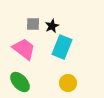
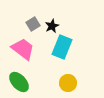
gray square: rotated 32 degrees counterclockwise
pink trapezoid: moved 1 px left
green ellipse: moved 1 px left
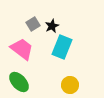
pink trapezoid: moved 1 px left
yellow circle: moved 2 px right, 2 px down
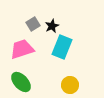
pink trapezoid: rotated 55 degrees counterclockwise
green ellipse: moved 2 px right
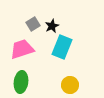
green ellipse: rotated 50 degrees clockwise
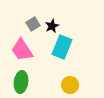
pink trapezoid: moved 1 px down; rotated 105 degrees counterclockwise
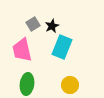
pink trapezoid: rotated 20 degrees clockwise
green ellipse: moved 6 px right, 2 px down
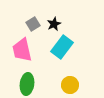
black star: moved 2 px right, 2 px up
cyan rectangle: rotated 15 degrees clockwise
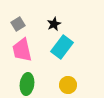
gray square: moved 15 px left
yellow circle: moved 2 px left
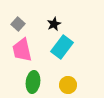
gray square: rotated 16 degrees counterclockwise
green ellipse: moved 6 px right, 2 px up
